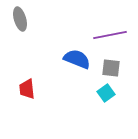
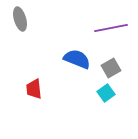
purple line: moved 1 px right, 7 px up
gray square: rotated 36 degrees counterclockwise
red trapezoid: moved 7 px right
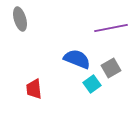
cyan square: moved 14 px left, 9 px up
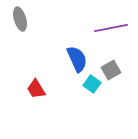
blue semicircle: rotated 44 degrees clockwise
gray square: moved 2 px down
cyan square: rotated 18 degrees counterclockwise
red trapezoid: moved 2 px right; rotated 25 degrees counterclockwise
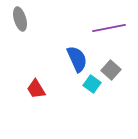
purple line: moved 2 px left
gray square: rotated 18 degrees counterclockwise
